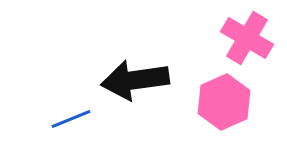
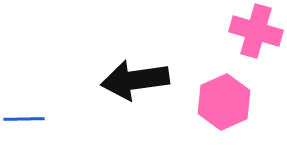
pink cross: moved 9 px right, 7 px up; rotated 15 degrees counterclockwise
blue line: moved 47 px left; rotated 21 degrees clockwise
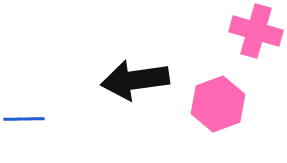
pink hexagon: moved 6 px left, 2 px down; rotated 4 degrees clockwise
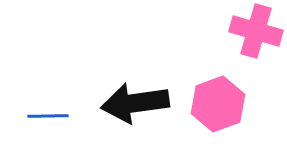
black arrow: moved 23 px down
blue line: moved 24 px right, 3 px up
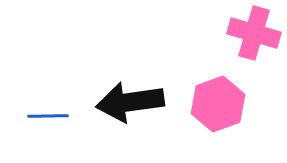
pink cross: moved 2 px left, 2 px down
black arrow: moved 5 px left, 1 px up
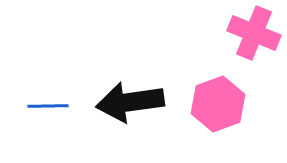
pink cross: rotated 6 degrees clockwise
blue line: moved 10 px up
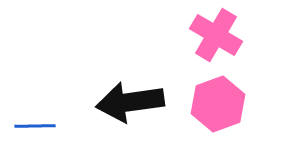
pink cross: moved 38 px left, 2 px down; rotated 9 degrees clockwise
blue line: moved 13 px left, 20 px down
